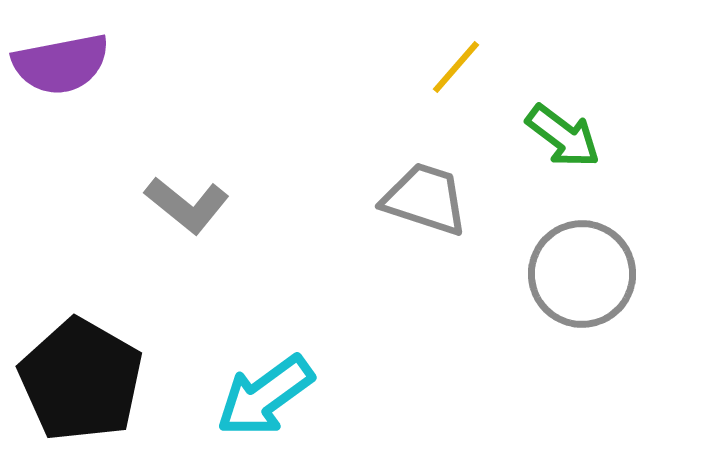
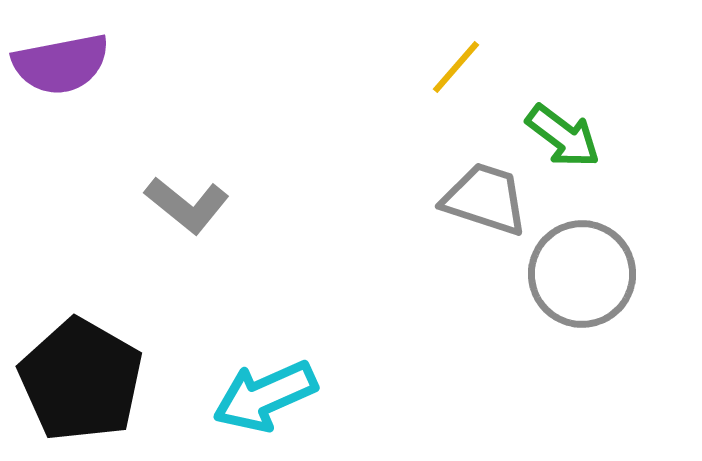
gray trapezoid: moved 60 px right
cyan arrow: rotated 12 degrees clockwise
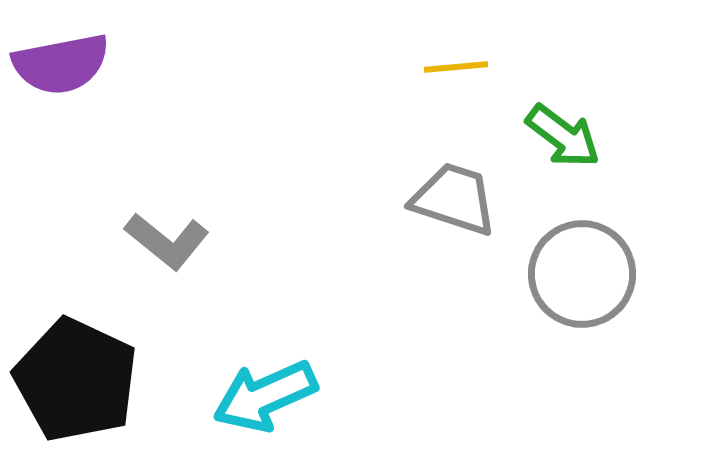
yellow line: rotated 44 degrees clockwise
gray trapezoid: moved 31 px left
gray L-shape: moved 20 px left, 36 px down
black pentagon: moved 5 px left; rotated 5 degrees counterclockwise
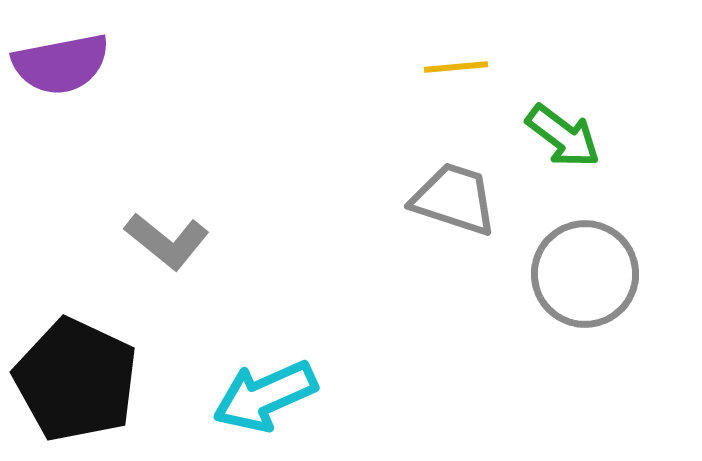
gray circle: moved 3 px right
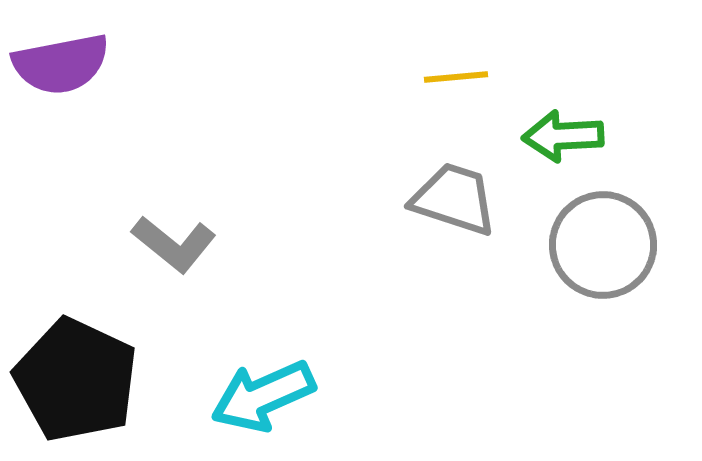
yellow line: moved 10 px down
green arrow: rotated 140 degrees clockwise
gray L-shape: moved 7 px right, 3 px down
gray circle: moved 18 px right, 29 px up
cyan arrow: moved 2 px left
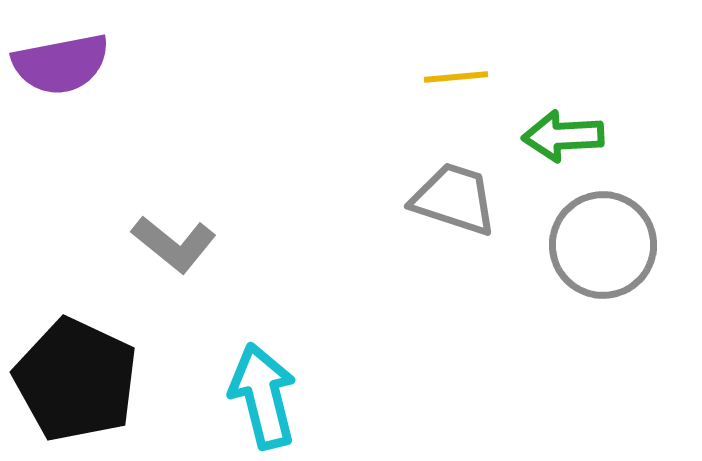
cyan arrow: rotated 100 degrees clockwise
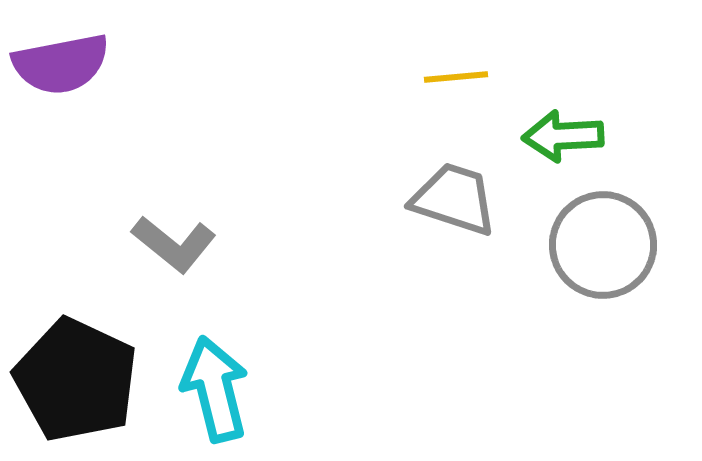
cyan arrow: moved 48 px left, 7 px up
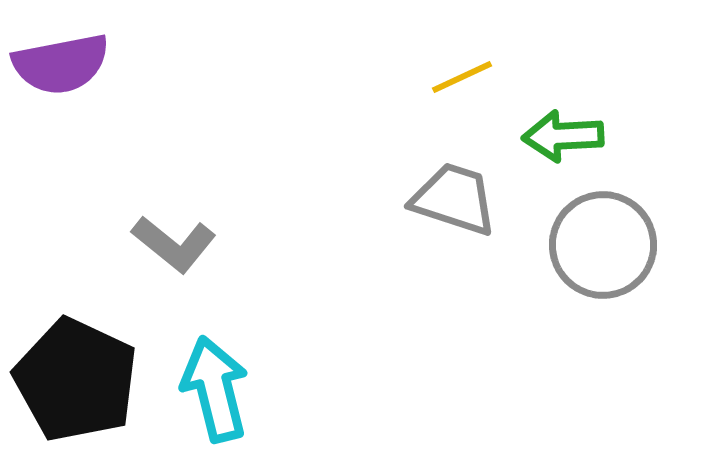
yellow line: moved 6 px right; rotated 20 degrees counterclockwise
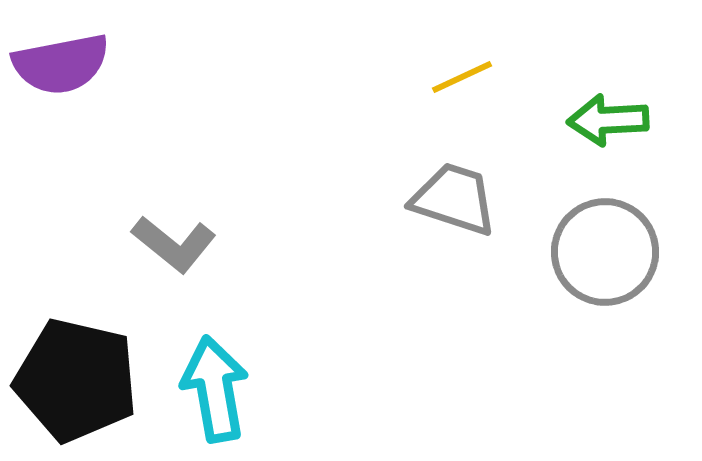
green arrow: moved 45 px right, 16 px up
gray circle: moved 2 px right, 7 px down
black pentagon: rotated 12 degrees counterclockwise
cyan arrow: rotated 4 degrees clockwise
